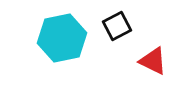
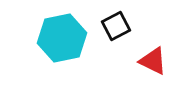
black square: moved 1 px left
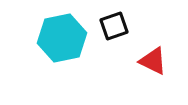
black square: moved 2 px left; rotated 8 degrees clockwise
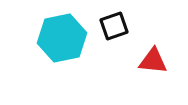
red triangle: rotated 20 degrees counterclockwise
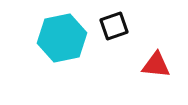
red triangle: moved 3 px right, 4 px down
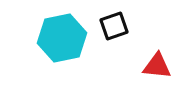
red triangle: moved 1 px right, 1 px down
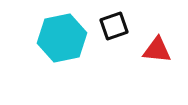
red triangle: moved 16 px up
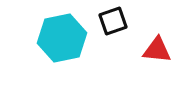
black square: moved 1 px left, 5 px up
